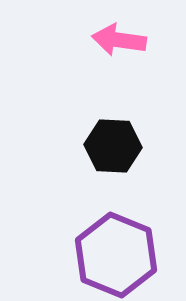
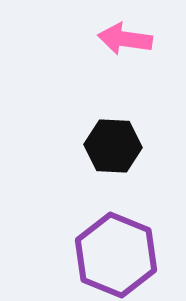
pink arrow: moved 6 px right, 1 px up
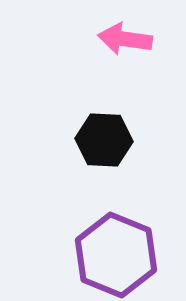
black hexagon: moved 9 px left, 6 px up
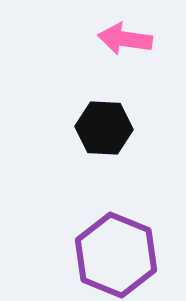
black hexagon: moved 12 px up
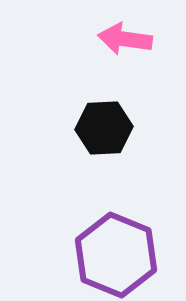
black hexagon: rotated 6 degrees counterclockwise
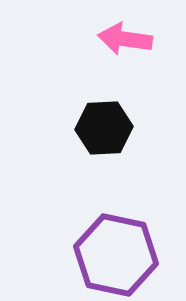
purple hexagon: rotated 10 degrees counterclockwise
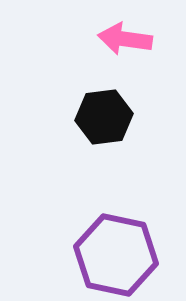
black hexagon: moved 11 px up; rotated 4 degrees counterclockwise
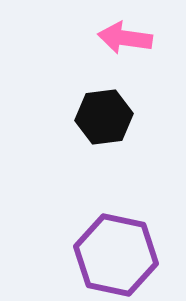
pink arrow: moved 1 px up
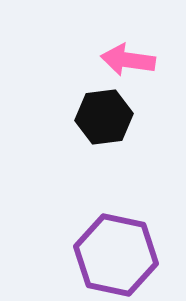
pink arrow: moved 3 px right, 22 px down
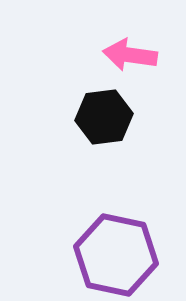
pink arrow: moved 2 px right, 5 px up
